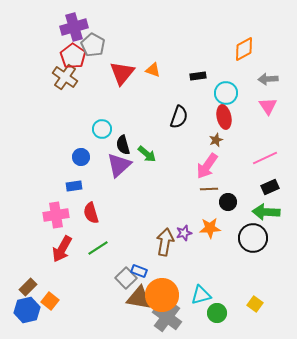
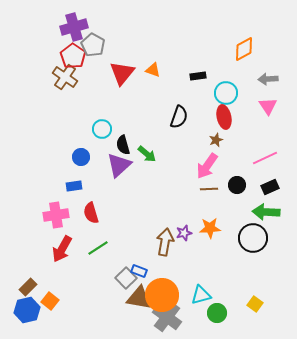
black circle at (228, 202): moved 9 px right, 17 px up
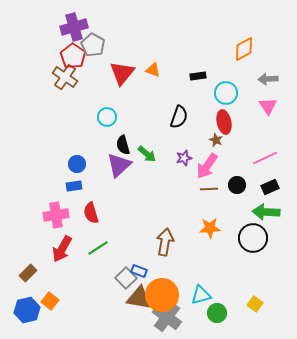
red ellipse at (224, 117): moved 5 px down
cyan circle at (102, 129): moved 5 px right, 12 px up
brown star at (216, 140): rotated 24 degrees counterclockwise
blue circle at (81, 157): moved 4 px left, 7 px down
purple star at (184, 233): moved 75 px up
brown rectangle at (28, 287): moved 14 px up
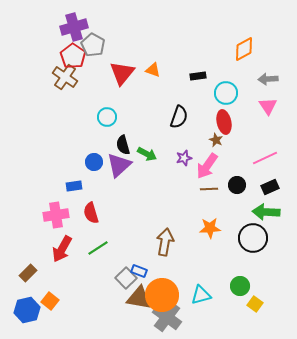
green arrow at (147, 154): rotated 12 degrees counterclockwise
blue circle at (77, 164): moved 17 px right, 2 px up
green circle at (217, 313): moved 23 px right, 27 px up
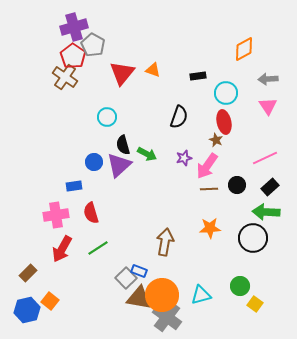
black rectangle at (270, 187): rotated 18 degrees counterclockwise
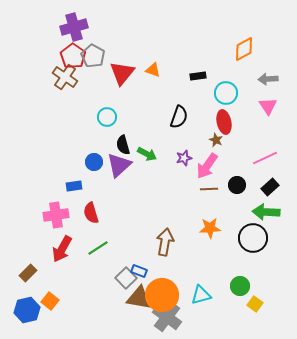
gray pentagon at (93, 45): moved 11 px down
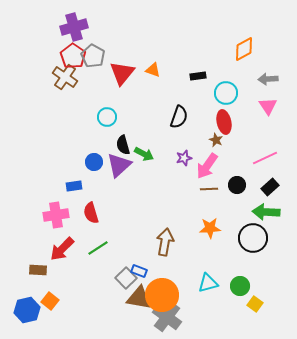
green arrow at (147, 154): moved 3 px left
red arrow at (62, 249): rotated 16 degrees clockwise
brown rectangle at (28, 273): moved 10 px right, 3 px up; rotated 48 degrees clockwise
cyan triangle at (201, 295): moved 7 px right, 12 px up
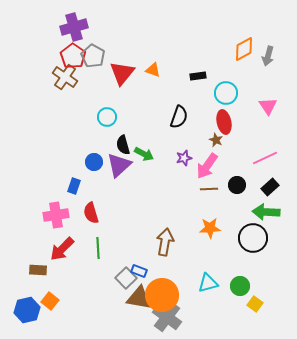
gray arrow at (268, 79): moved 23 px up; rotated 72 degrees counterclockwise
blue rectangle at (74, 186): rotated 63 degrees counterclockwise
green line at (98, 248): rotated 60 degrees counterclockwise
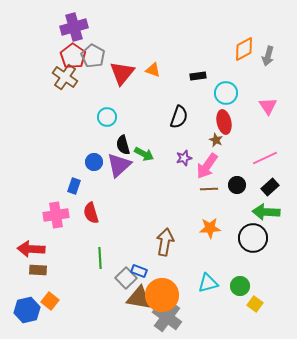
green line at (98, 248): moved 2 px right, 10 px down
red arrow at (62, 249): moved 31 px left; rotated 48 degrees clockwise
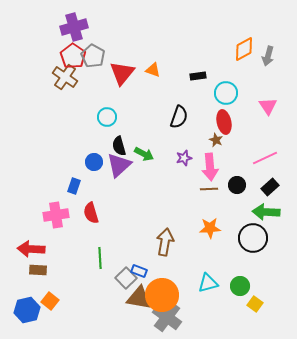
black semicircle at (123, 145): moved 4 px left, 1 px down
pink arrow at (207, 166): moved 3 px right, 1 px down; rotated 40 degrees counterclockwise
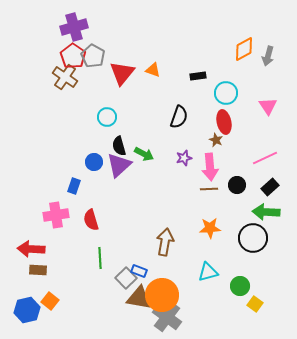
red semicircle at (91, 213): moved 7 px down
cyan triangle at (208, 283): moved 11 px up
